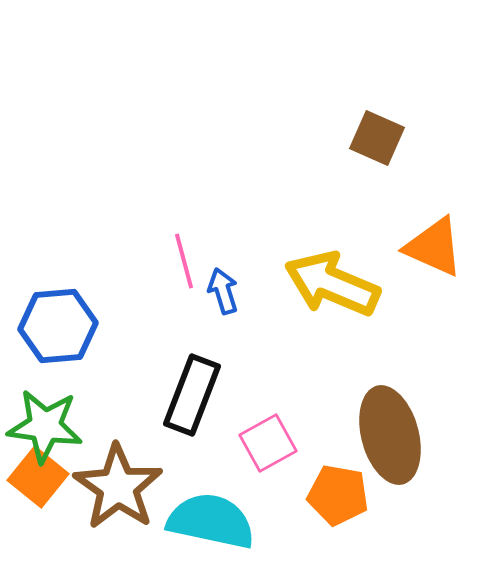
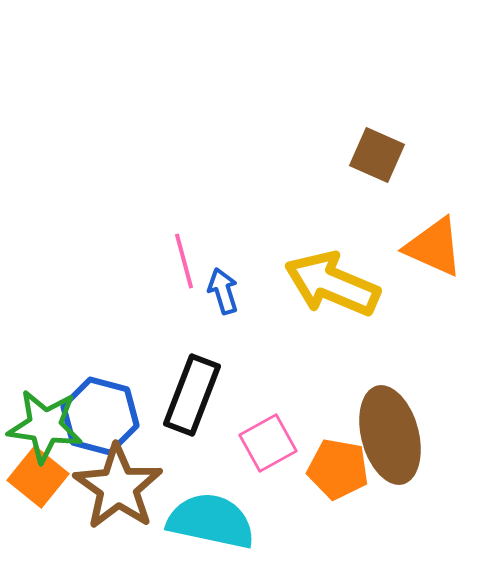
brown square: moved 17 px down
blue hexagon: moved 42 px right, 90 px down; rotated 20 degrees clockwise
orange pentagon: moved 26 px up
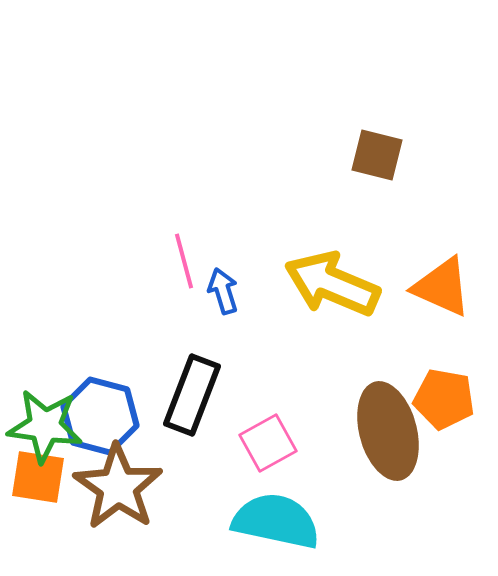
brown square: rotated 10 degrees counterclockwise
orange triangle: moved 8 px right, 40 px down
brown ellipse: moved 2 px left, 4 px up
orange pentagon: moved 106 px right, 70 px up
orange square: rotated 30 degrees counterclockwise
cyan semicircle: moved 65 px right
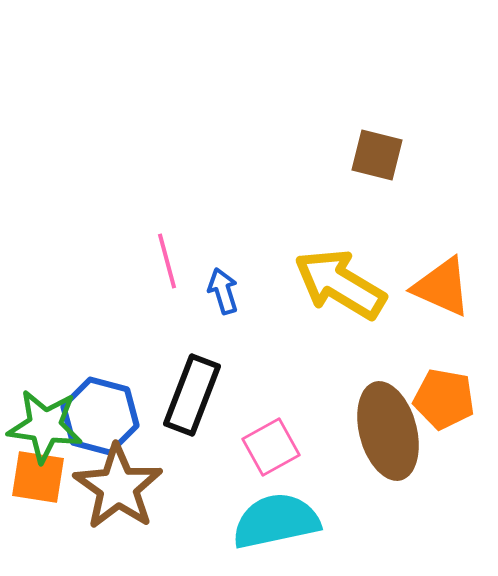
pink line: moved 17 px left
yellow arrow: moved 8 px right; rotated 8 degrees clockwise
pink square: moved 3 px right, 4 px down
cyan semicircle: rotated 24 degrees counterclockwise
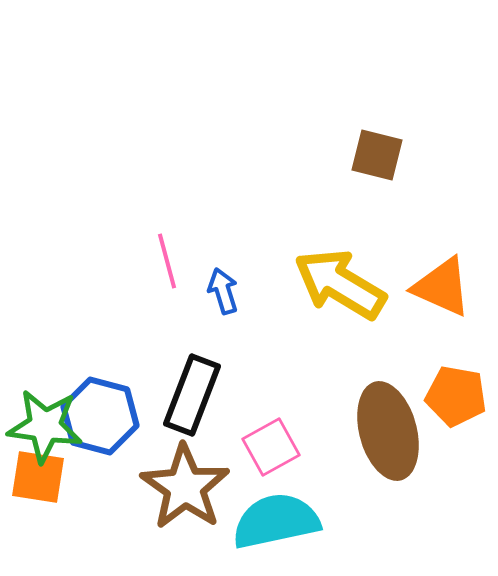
orange pentagon: moved 12 px right, 3 px up
brown star: moved 67 px right
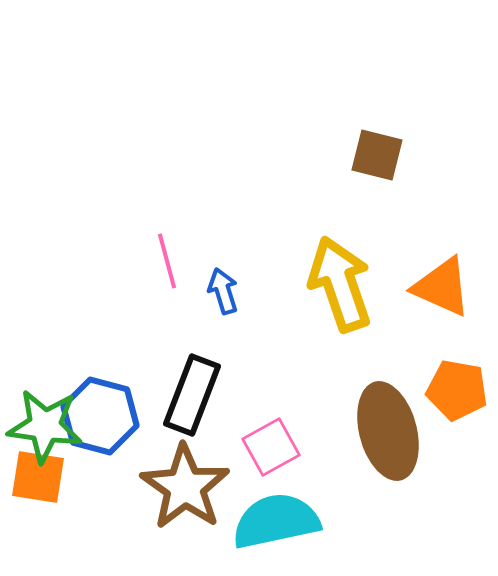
yellow arrow: rotated 40 degrees clockwise
orange pentagon: moved 1 px right, 6 px up
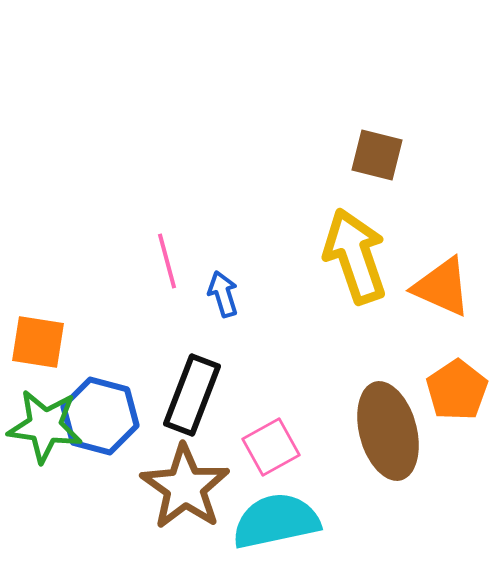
yellow arrow: moved 15 px right, 28 px up
blue arrow: moved 3 px down
orange pentagon: rotated 28 degrees clockwise
orange square: moved 135 px up
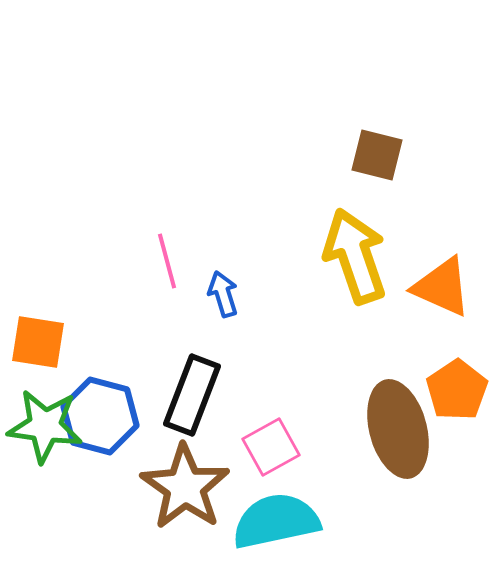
brown ellipse: moved 10 px right, 2 px up
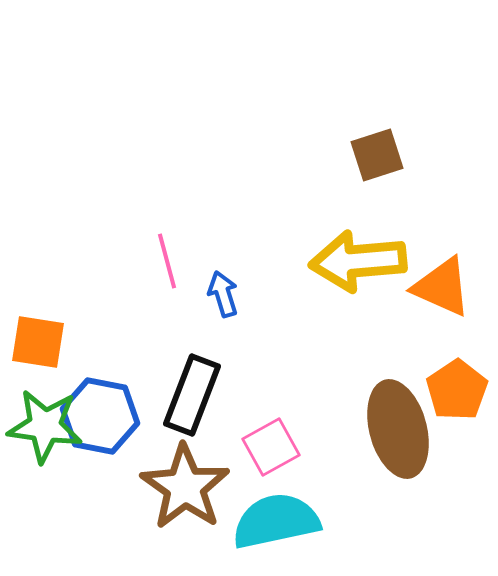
brown square: rotated 32 degrees counterclockwise
yellow arrow: moved 3 px right, 5 px down; rotated 76 degrees counterclockwise
blue hexagon: rotated 4 degrees counterclockwise
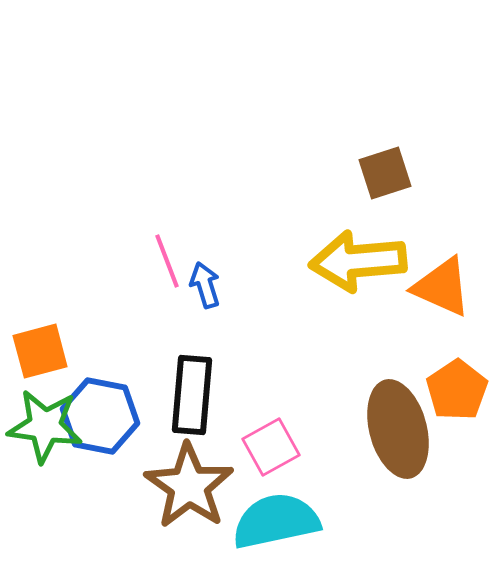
brown square: moved 8 px right, 18 px down
pink line: rotated 6 degrees counterclockwise
blue arrow: moved 18 px left, 9 px up
orange square: moved 2 px right, 9 px down; rotated 24 degrees counterclockwise
black rectangle: rotated 16 degrees counterclockwise
brown star: moved 4 px right, 1 px up
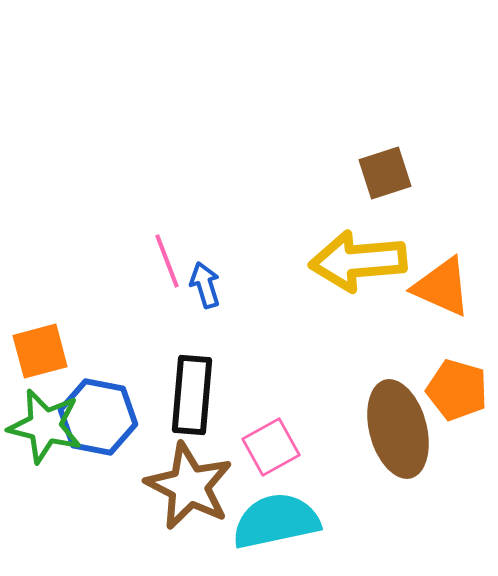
orange pentagon: rotated 22 degrees counterclockwise
blue hexagon: moved 2 px left, 1 px down
green star: rotated 6 degrees clockwise
brown star: rotated 8 degrees counterclockwise
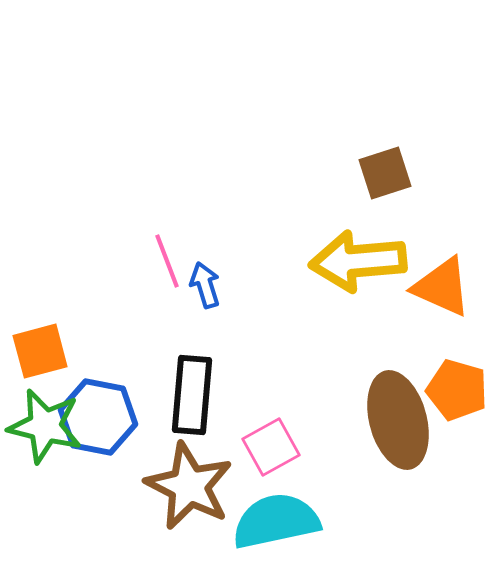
brown ellipse: moved 9 px up
